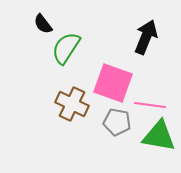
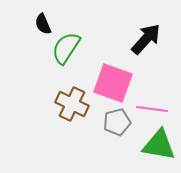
black semicircle: rotated 15 degrees clockwise
black arrow: moved 2 px down; rotated 20 degrees clockwise
pink line: moved 2 px right, 4 px down
gray pentagon: rotated 24 degrees counterclockwise
green triangle: moved 9 px down
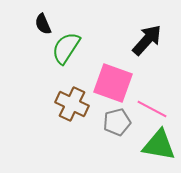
black arrow: moved 1 px right, 1 px down
pink line: rotated 20 degrees clockwise
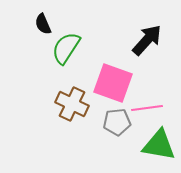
pink line: moved 5 px left, 1 px up; rotated 36 degrees counterclockwise
gray pentagon: rotated 8 degrees clockwise
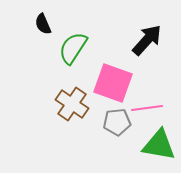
green semicircle: moved 7 px right
brown cross: rotated 8 degrees clockwise
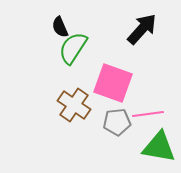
black semicircle: moved 17 px right, 3 px down
black arrow: moved 5 px left, 11 px up
brown cross: moved 2 px right, 1 px down
pink line: moved 1 px right, 6 px down
green triangle: moved 2 px down
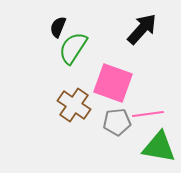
black semicircle: moved 2 px left; rotated 45 degrees clockwise
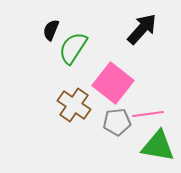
black semicircle: moved 7 px left, 3 px down
pink square: rotated 18 degrees clockwise
green triangle: moved 1 px left, 1 px up
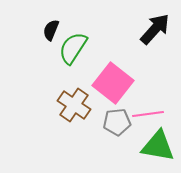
black arrow: moved 13 px right
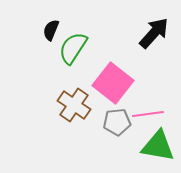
black arrow: moved 1 px left, 4 px down
